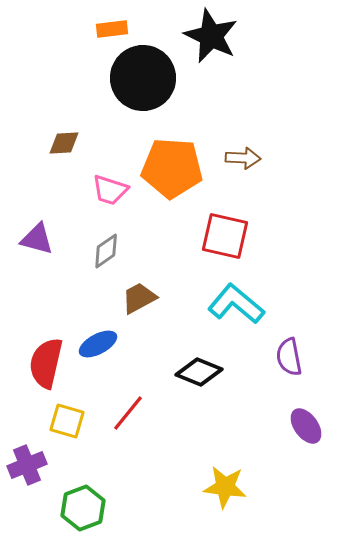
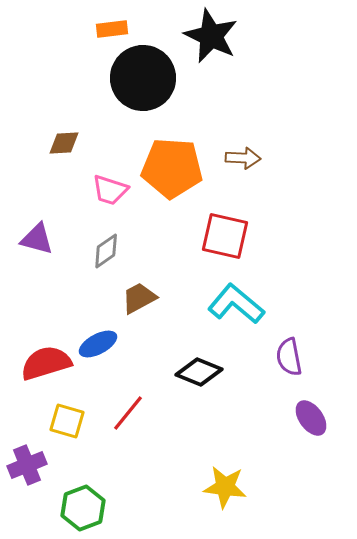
red semicircle: rotated 60 degrees clockwise
purple ellipse: moved 5 px right, 8 px up
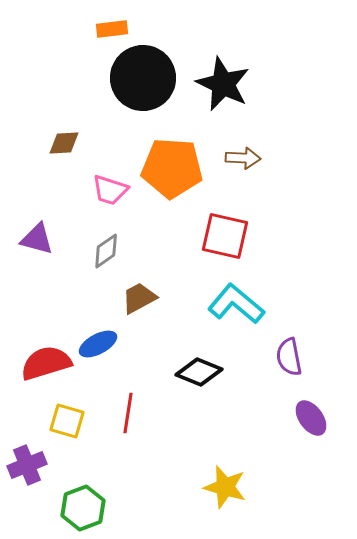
black star: moved 12 px right, 48 px down
red line: rotated 30 degrees counterclockwise
yellow star: rotated 9 degrees clockwise
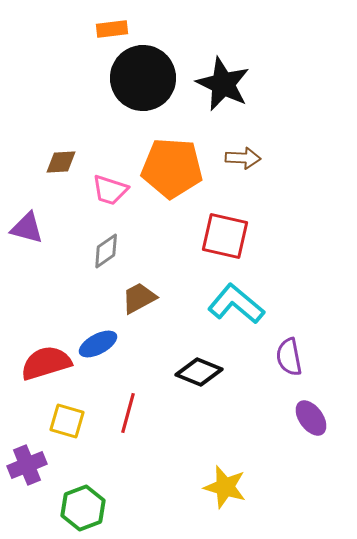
brown diamond: moved 3 px left, 19 px down
purple triangle: moved 10 px left, 11 px up
red line: rotated 6 degrees clockwise
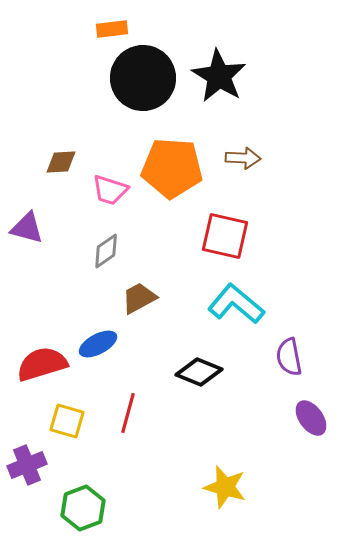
black star: moved 4 px left, 8 px up; rotated 6 degrees clockwise
red semicircle: moved 4 px left, 1 px down
